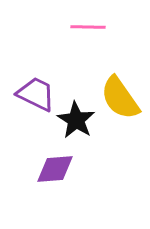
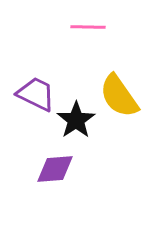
yellow semicircle: moved 1 px left, 2 px up
black star: rotated 6 degrees clockwise
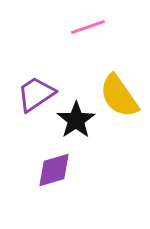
pink line: rotated 20 degrees counterclockwise
purple trapezoid: rotated 60 degrees counterclockwise
purple diamond: moved 1 px left, 1 px down; rotated 12 degrees counterclockwise
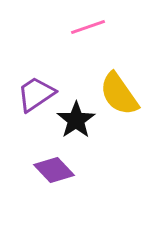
yellow semicircle: moved 2 px up
purple diamond: rotated 63 degrees clockwise
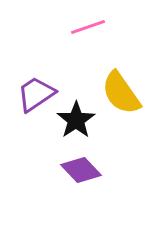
yellow semicircle: moved 2 px right, 1 px up
purple diamond: moved 27 px right
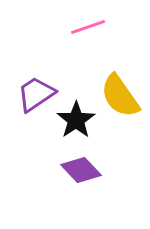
yellow semicircle: moved 1 px left, 3 px down
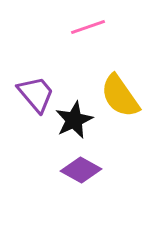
purple trapezoid: rotated 84 degrees clockwise
black star: moved 2 px left; rotated 9 degrees clockwise
purple diamond: rotated 18 degrees counterclockwise
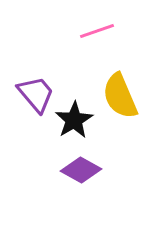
pink line: moved 9 px right, 4 px down
yellow semicircle: rotated 12 degrees clockwise
black star: rotated 6 degrees counterclockwise
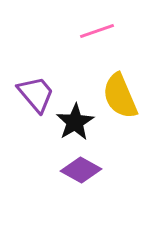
black star: moved 1 px right, 2 px down
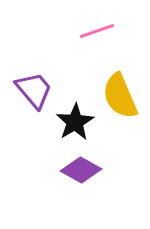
purple trapezoid: moved 2 px left, 4 px up
